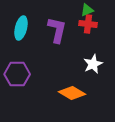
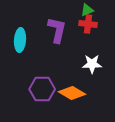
cyan ellipse: moved 1 px left, 12 px down; rotated 10 degrees counterclockwise
white star: moved 1 px left; rotated 24 degrees clockwise
purple hexagon: moved 25 px right, 15 px down
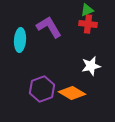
purple L-shape: moved 8 px left, 3 px up; rotated 44 degrees counterclockwise
white star: moved 1 px left, 2 px down; rotated 12 degrees counterclockwise
purple hexagon: rotated 20 degrees counterclockwise
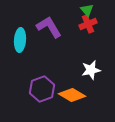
green triangle: rotated 48 degrees counterclockwise
red cross: rotated 30 degrees counterclockwise
white star: moved 4 px down
orange diamond: moved 2 px down
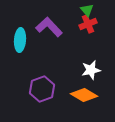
purple L-shape: rotated 12 degrees counterclockwise
orange diamond: moved 12 px right
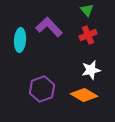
red cross: moved 11 px down
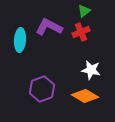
green triangle: moved 3 px left, 1 px down; rotated 32 degrees clockwise
purple L-shape: rotated 20 degrees counterclockwise
red cross: moved 7 px left, 3 px up
white star: rotated 24 degrees clockwise
orange diamond: moved 1 px right, 1 px down
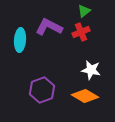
purple hexagon: moved 1 px down
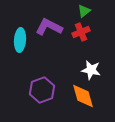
orange diamond: moved 2 px left; rotated 44 degrees clockwise
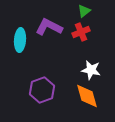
orange diamond: moved 4 px right
